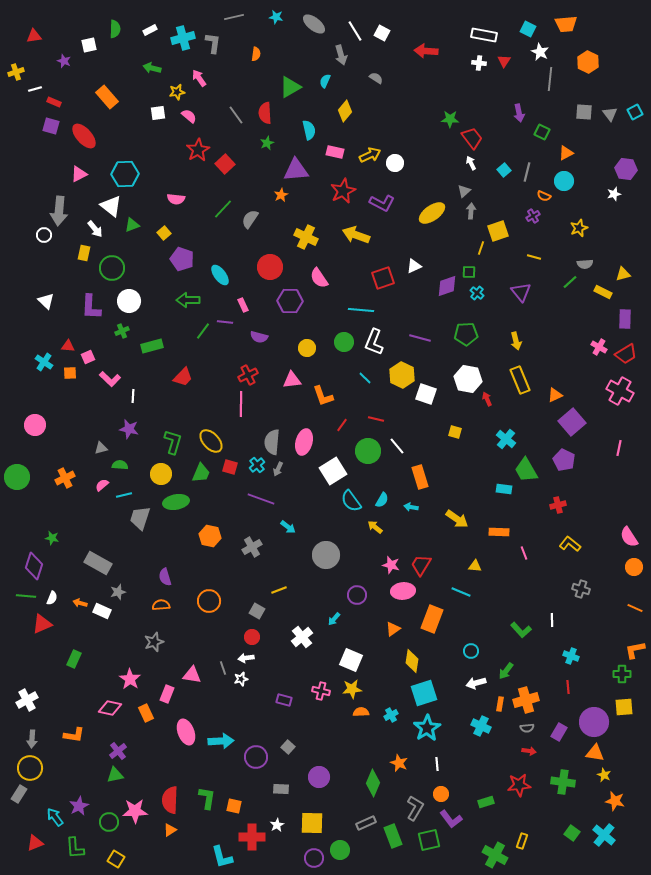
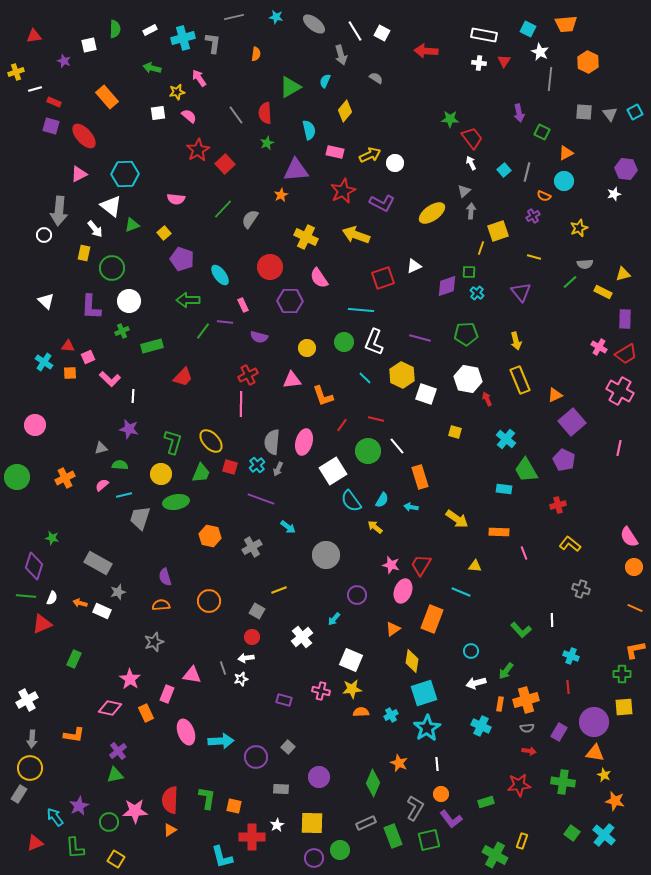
pink ellipse at (403, 591): rotated 65 degrees counterclockwise
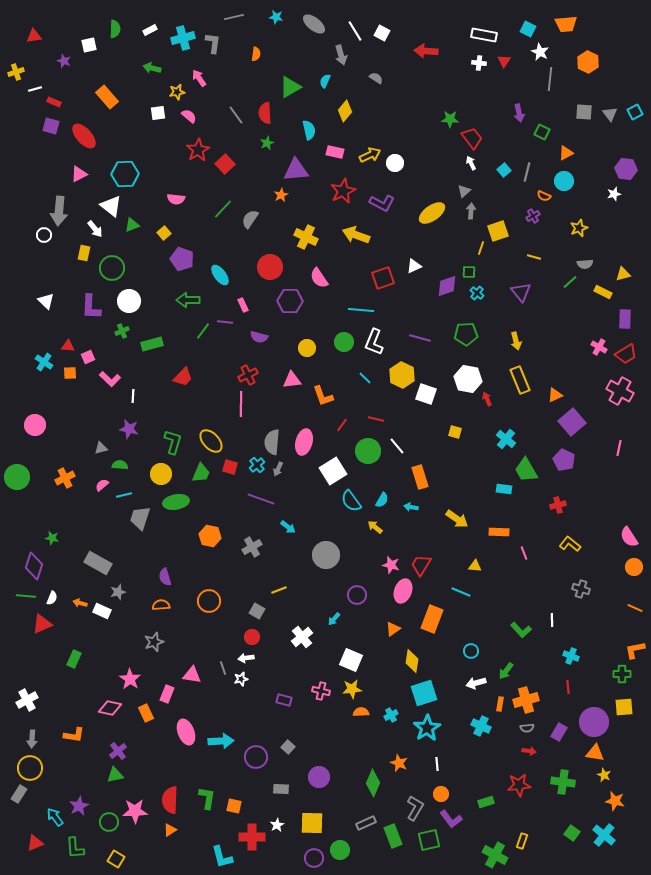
green rectangle at (152, 346): moved 2 px up
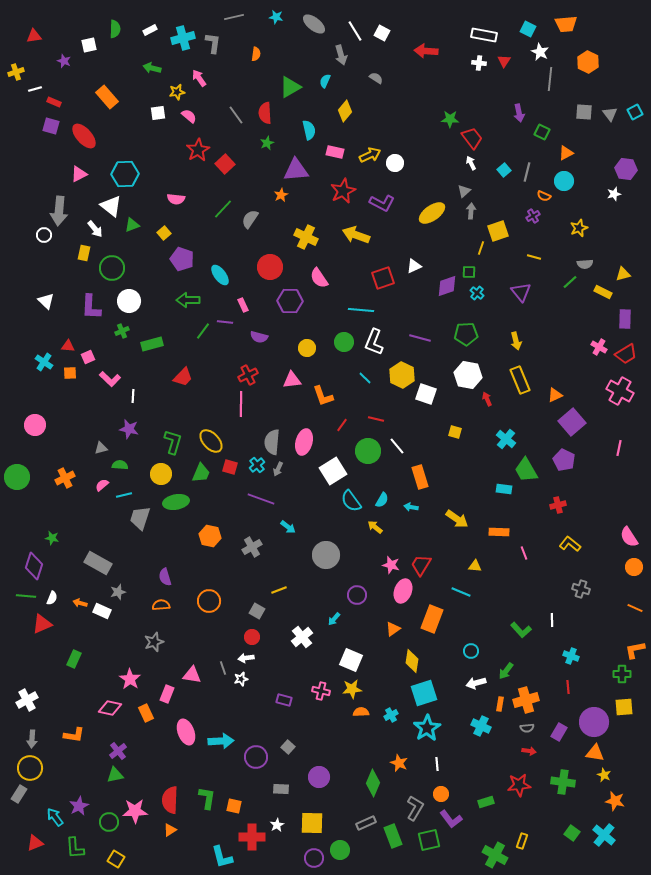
white hexagon at (468, 379): moved 4 px up
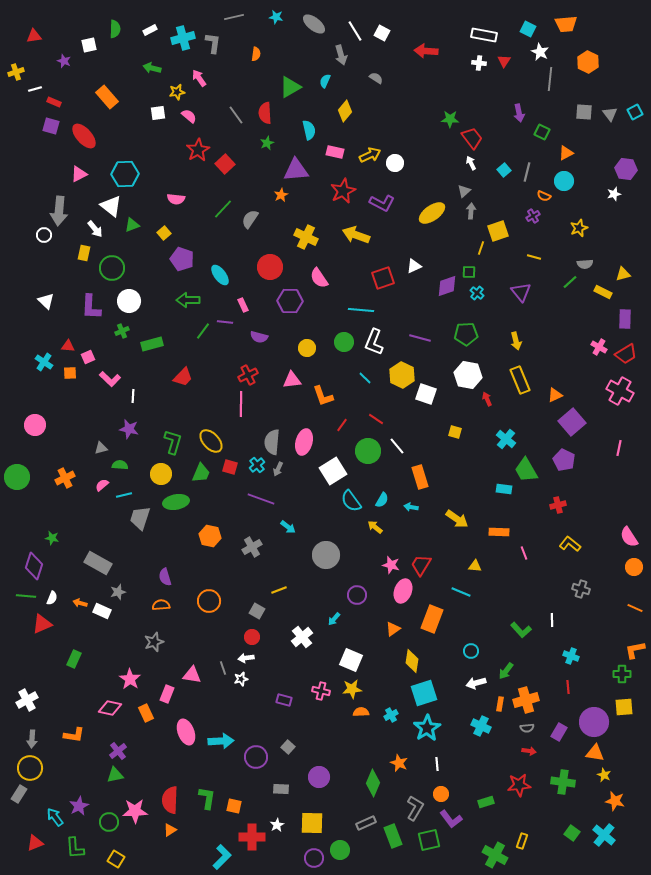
red line at (376, 419): rotated 21 degrees clockwise
cyan L-shape at (222, 857): rotated 120 degrees counterclockwise
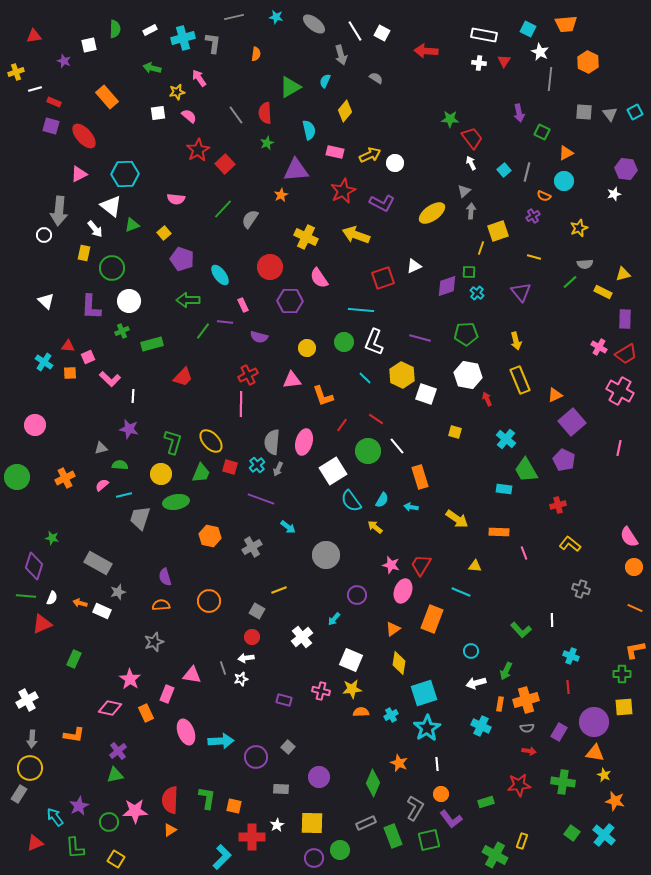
yellow diamond at (412, 661): moved 13 px left, 2 px down
green arrow at (506, 671): rotated 12 degrees counterclockwise
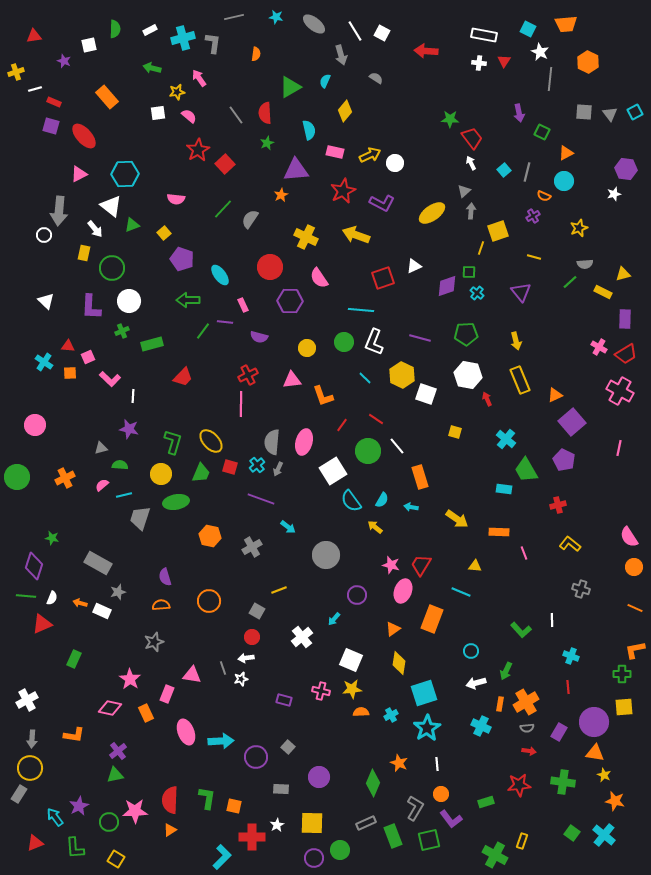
orange cross at (526, 700): moved 2 px down; rotated 15 degrees counterclockwise
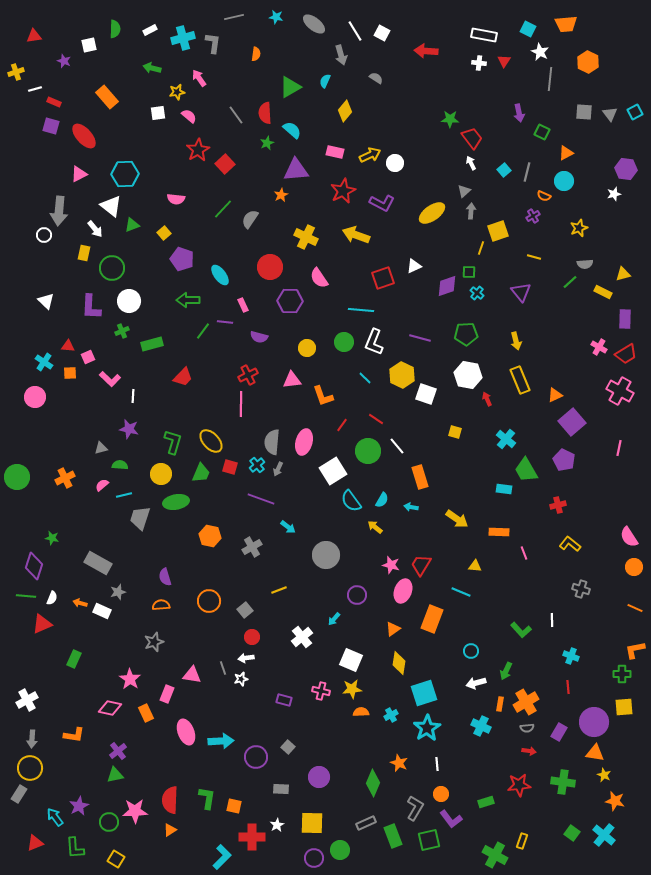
cyan semicircle at (309, 130): moved 17 px left; rotated 36 degrees counterclockwise
pink circle at (35, 425): moved 28 px up
gray square at (257, 611): moved 12 px left, 1 px up; rotated 21 degrees clockwise
